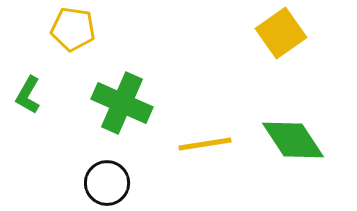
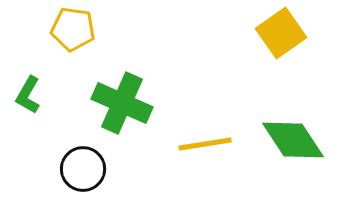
black circle: moved 24 px left, 14 px up
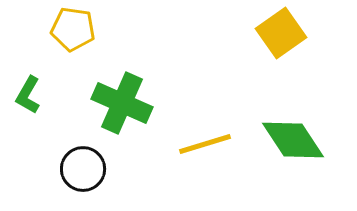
yellow line: rotated 8 degrees counterclockwise
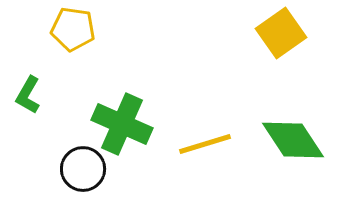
green cross: moved 21 px down
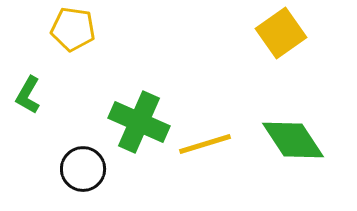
green cross: moved 17 px right, 2 px up
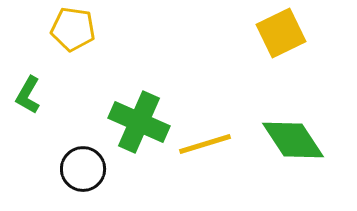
yellow square: rotated 9 degrees clockwise
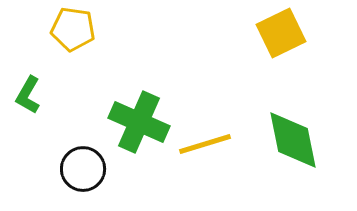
green diamond: rotated 22 degrees clockwise
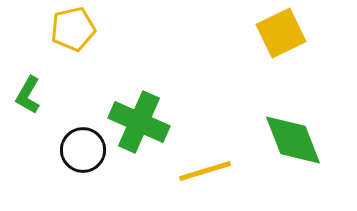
yellow pentagon: rotated 21 degrees counterclockwise
green diamond: rotated 10 degrees counterclockwise
yellow line: moved 27 px down
black circle: moved 19 px up
